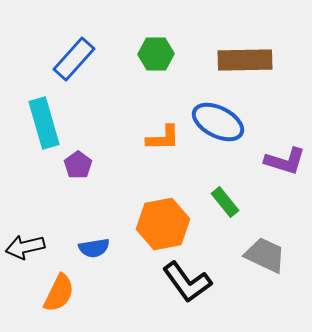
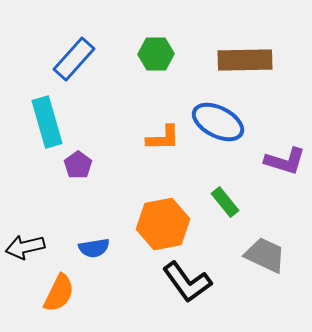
cyan rectangle: moved 3 px right, 1 px up
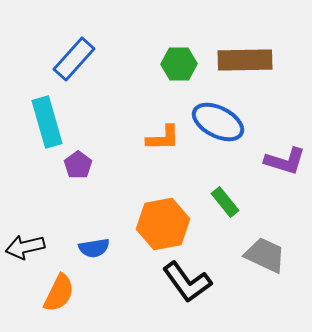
green hexagon: moved 23 px right, 10 px down
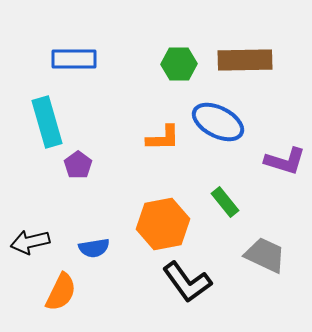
blue rectangle: rotated 48 degrees clockwise
black arrow: moved 5 px right, 5 px up
orange semicircle: moved 2 px right, 1 px up
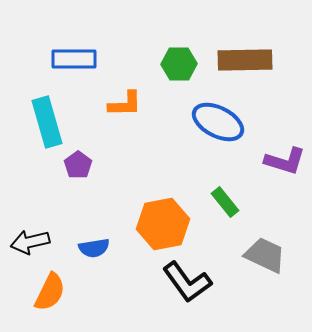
orange L-shape: moved 38 px left, 34 px up
orange semicircle: moved 11 px left
